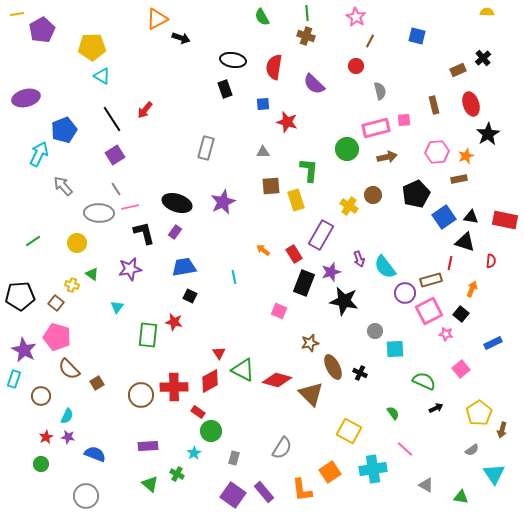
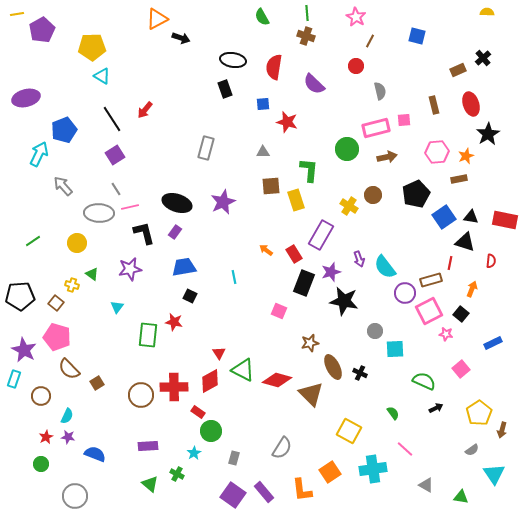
orange arrow at (263, 250): moved 3 px right
gray circle at (86, 496): moved 11 px left
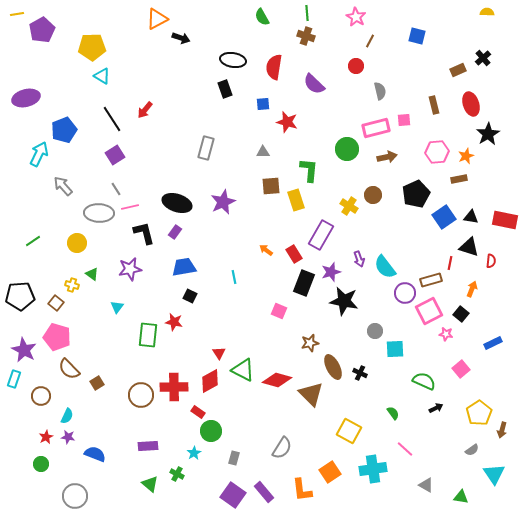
black triangle at (465, 242): moved 4 px right, 5 px down
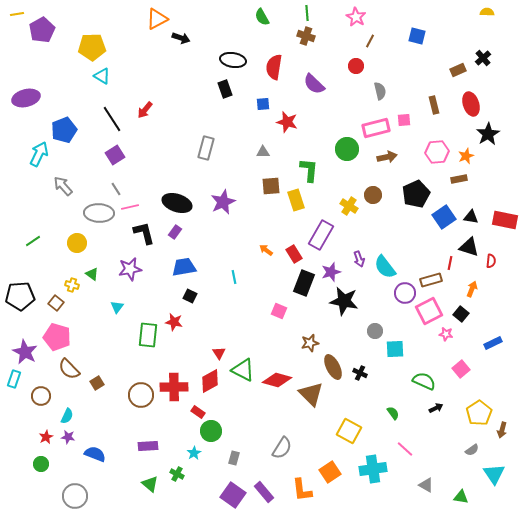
purple star at (24, 350): moved 1 px right, 2 px down
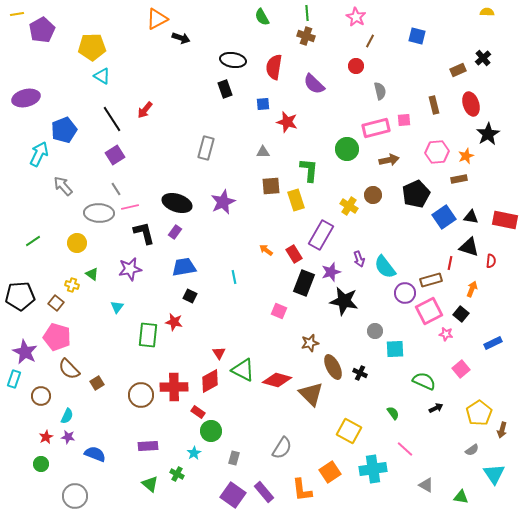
brown arrow at (387, 157): moved 2 px right, 3 px down
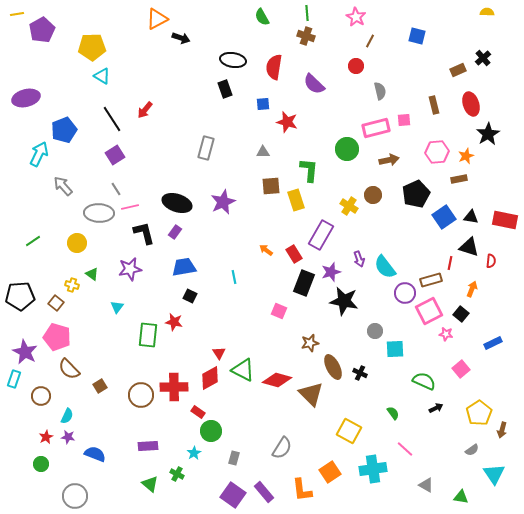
red diamond at (210, 381): moved 3 px up
brown square at (97, 383): moved 3 px right, 3 px down
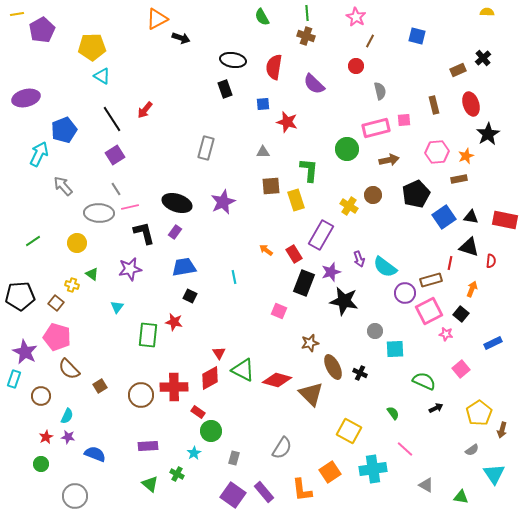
cyan semicircle at (385, 267): rotated 15 degrees counterclockwise
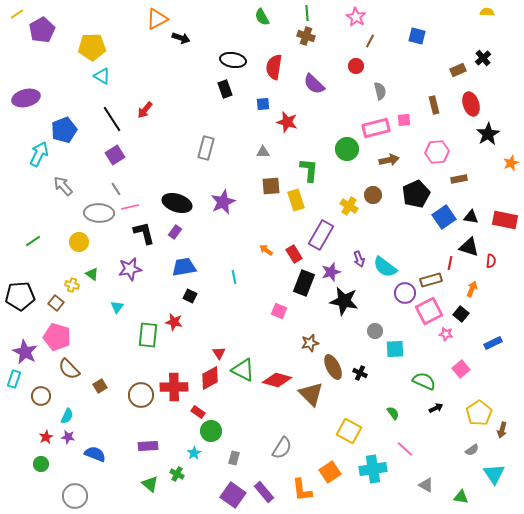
yellow line at (17, 14): rotated 24 degrees counterclockwise
orange star at (466, 156): moved 45 px right, 7 px down
yellow circle at (77, 243): moved 2 px right, 1 px up
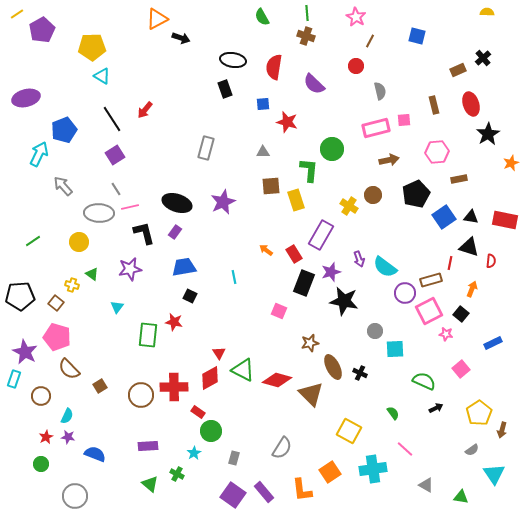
green circle at (347, 149): moved 15 px left
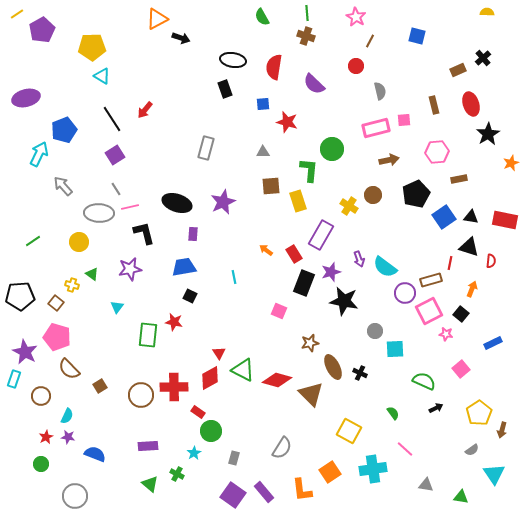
yellow rectangle at (296, 200): moved 2 px right, 1 px down
purple rectangle at (175, 232): moved 18 px right, 2 px down; rotated 32 degrees counterclockwise
gray triangle at (426, 485): rotated 21 degrees counterclockwise
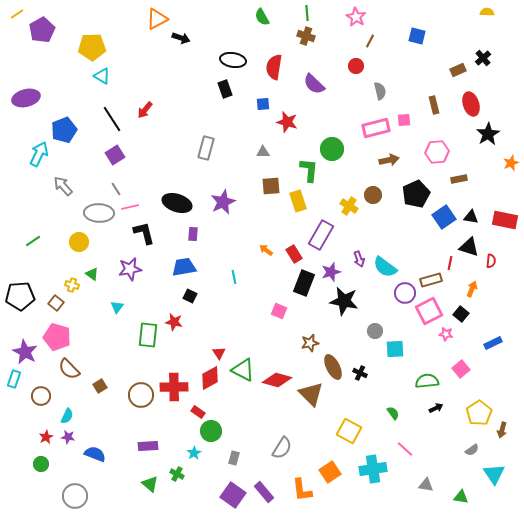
green semicircle at (424, 381): moved 3 px right; rotated 30 degrees counterclockwise
